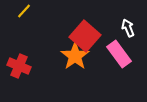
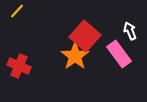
yellow line: moved 7 px left
white arrow: moved 2 px right, 3 px down
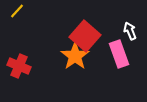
pink rectangle: rotated 16 degrees clockwise
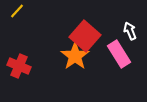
pink rectangle: rotated 12 degrees counterclockwise
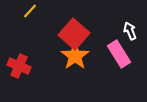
yellow line: moved 13 px right
red square: moved 11 px left, 2 px up
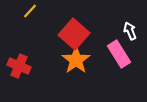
orange star: moved 1 px right, 4 px down
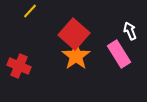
orange star: moved 4 px up
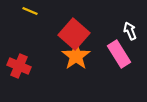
yellow line: rotated 70 degrees clockwise
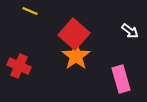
white arrow: rotated 150 degrees clockwise
pink rectangle: moved 2 px right, 25 px down; rotated 16 degrees clockwise
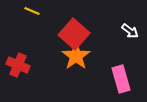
yellow line: moved 2 px right
red cross: moved 1 px left, 1 px up
